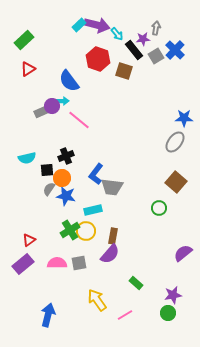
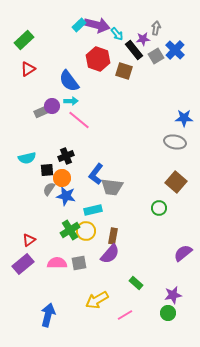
cyan arrow at (62, 101): moved 9 px right
gray ellipse at (175, 142): rotated 65 degrees clockwise
yellow arrow at (97, 300): rotated 85 degrees counterclockwise
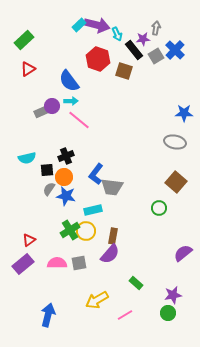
cyan arrow at (117, 34): rotated 16 degrees clockwise
blue star at (184, 118): moved 5 px up
orange circle at (62, 178): moved 2 px right, 1 px up
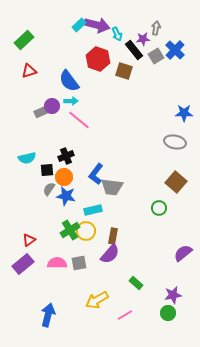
red triangle at (28, 69): moved 1 px right, 2 px down; rotated 14 degrees clockwise
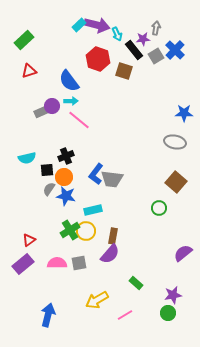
gray trapezoid at (112, 187): moved 8 px up
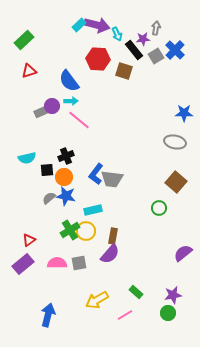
red hexagon at (98, 59): rotated 15 degrees counterclockwise
gray semicircle at (49, 189): moved 9 px down; rotated 16 degrees clockwise
green rectangle at (136, 283): moved 9 px down
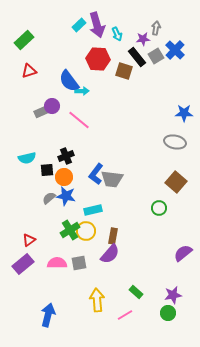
purple arrow at (97, 25): rotated 60 degrees clockwise
black rectangle at (134, 50): moved 3 px right, 7 px down
cyan arrow at (71, 101): moved 11 px right, 10 px up
yellow arrow at (97, 300): rotated 115 degrees clockwise
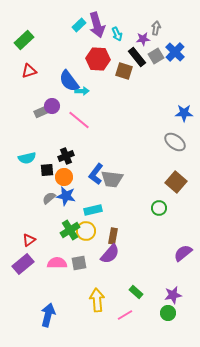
blue cross at (175, 50): moved 2 px down
gray ellipse at (175, 142): rotated 25 degrees clockwise
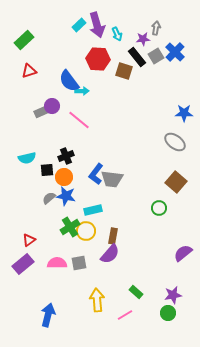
green cross at (70, 230): moved 3 px up
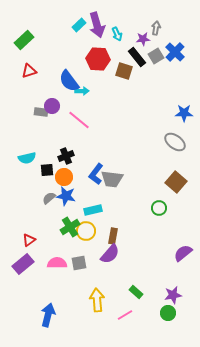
gray rectangle at (41, 112): rotated 32 degrees clockwise
